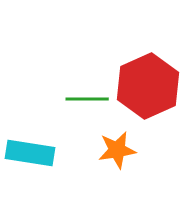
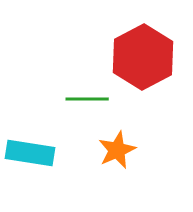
red hexagon: moved 5 px left, 29 px up; rotated 4 degrees counterclockwise
orange star: rotated 15 degrees counterclockwise
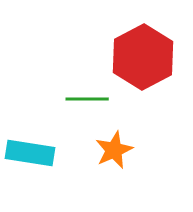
orange star: moved 3 px left
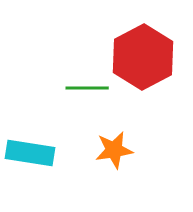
green line: moved 11 px up
orange star: rotated 15 degrees clockwise
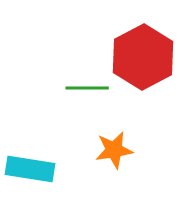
cyan rectangle: moved 16 px down
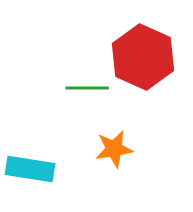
red hexagon: rotated 8 degrees counterclockwise
orange star: moved 1 px up
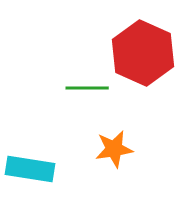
red hexagon: moved 4 px up
